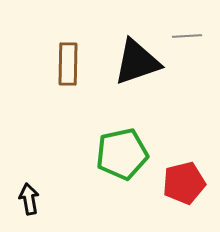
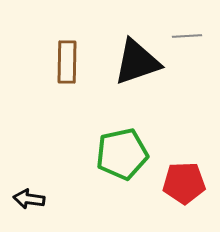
brown rectangle: moved 1 px left, 2 px up
red pentagon: rotated 12 degrees clockwise
black arrow: rotated 72 degrees counterclockwise
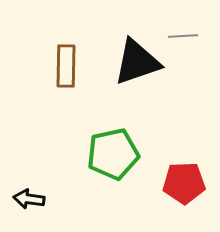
gray line: moved 4 px left
brown rectangle: moved 1 px left, 4 px down
green pentagon: moved 9 px left
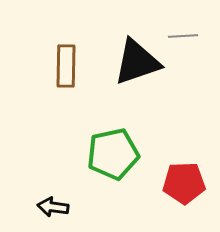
black arrow: moved 24 px right, 8 px down
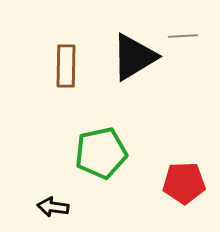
black triangle: moved 3 px left, 5 px up; rotated 12 degrees counterclockwise
green pentagon: moved 12 px left, 1 px up
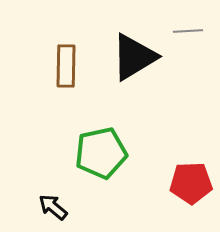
gray line: moved 5 px right, 5 px up
red pentagon: moved 7 px right
black arrow: rotated 32 degrees clockwise
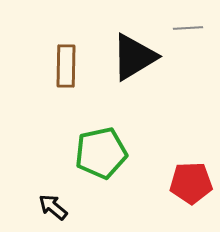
gray line: moved 3 px up
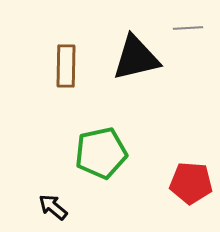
black triangle: moved 2 px right, 1 px down; rotated 18 degrees clockwise
red pentagon: rotated 6 degrees clockwise
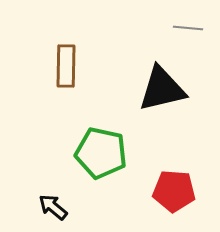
gray line: rotated 8 degrees clockwise
black triangle: moved 26 px right, 31 px down
green pentagon: rotated 24 degrees clockwise
red pentagon: moved 17 px left, 8 px down
